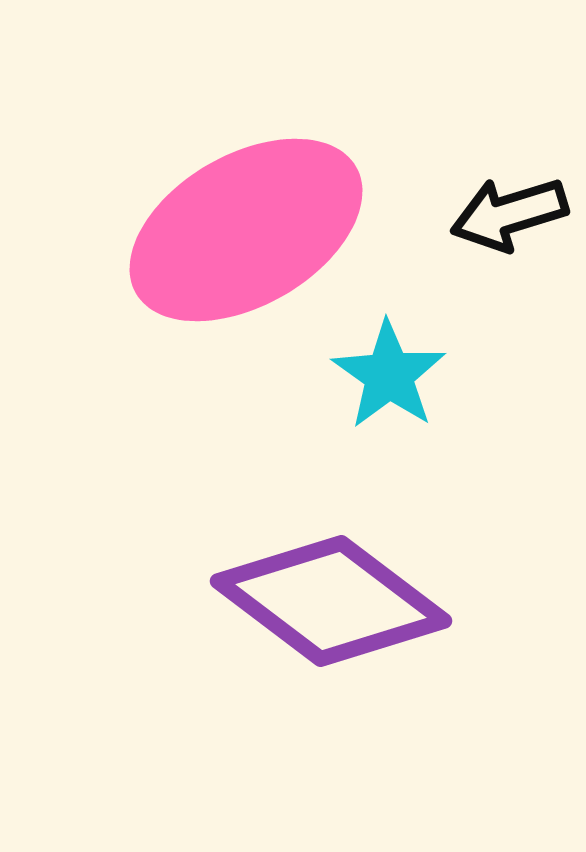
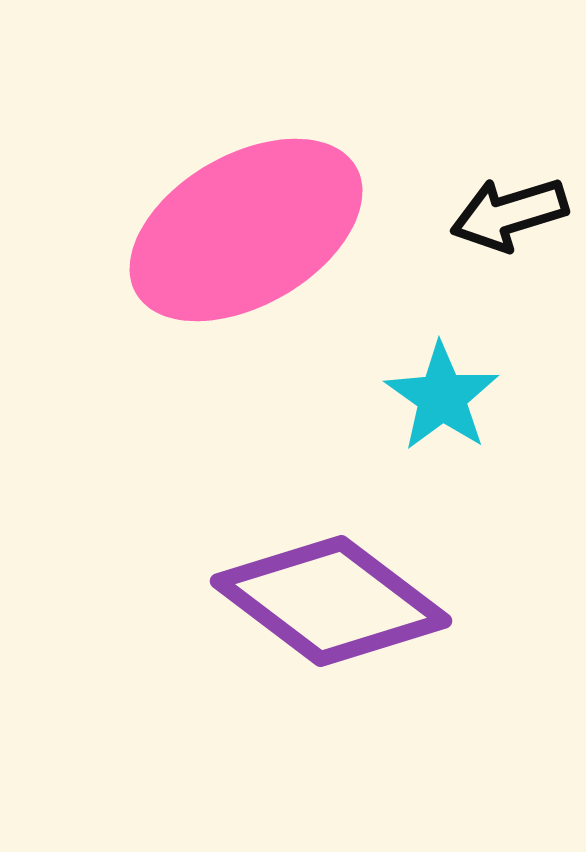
cyan star: moved 53 px right, 22 px down
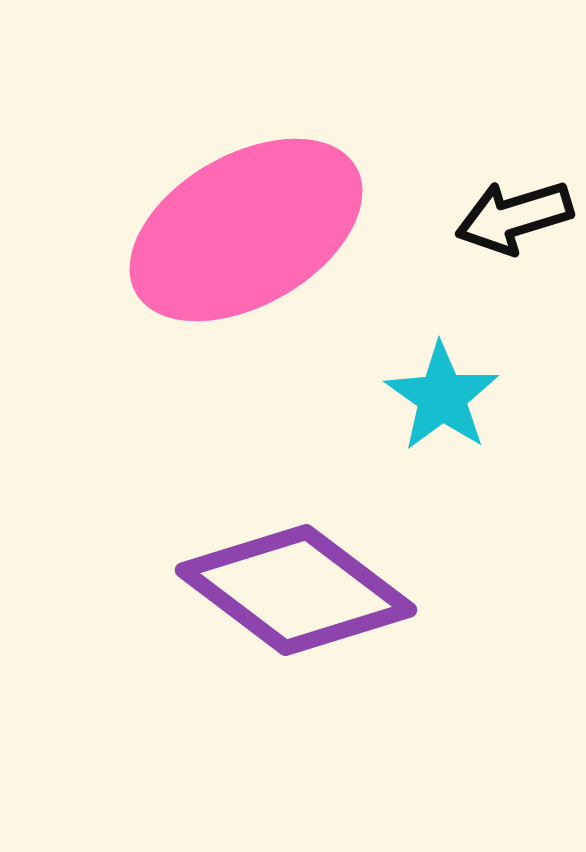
black arrow: moved 5 px right, 3 px down
purple diamond: moved 35 px left, 11 px up
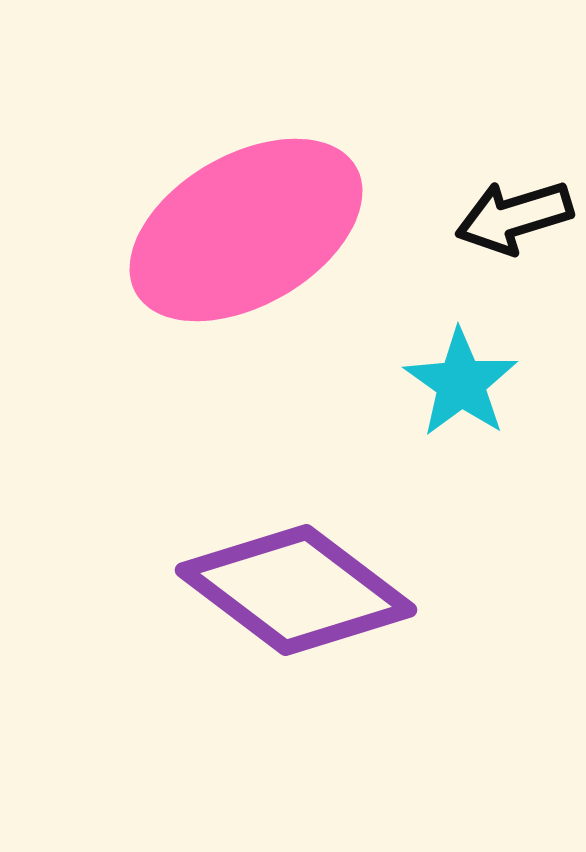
cyan star: moved 19 px right, 14 px up
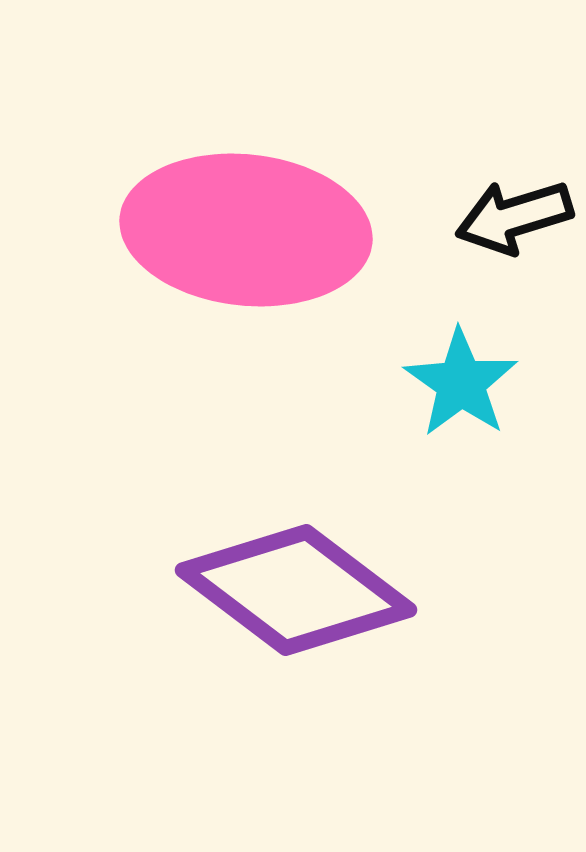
pink ellipse: rotated 36 degrees clockwise
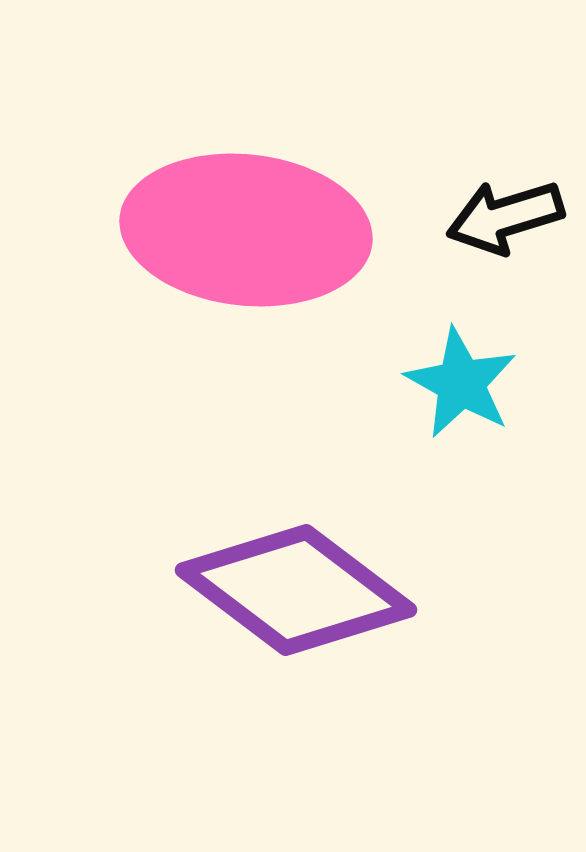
black arrow: moved 9 px left
cyan star: rotated 6 degrees counterclockwise
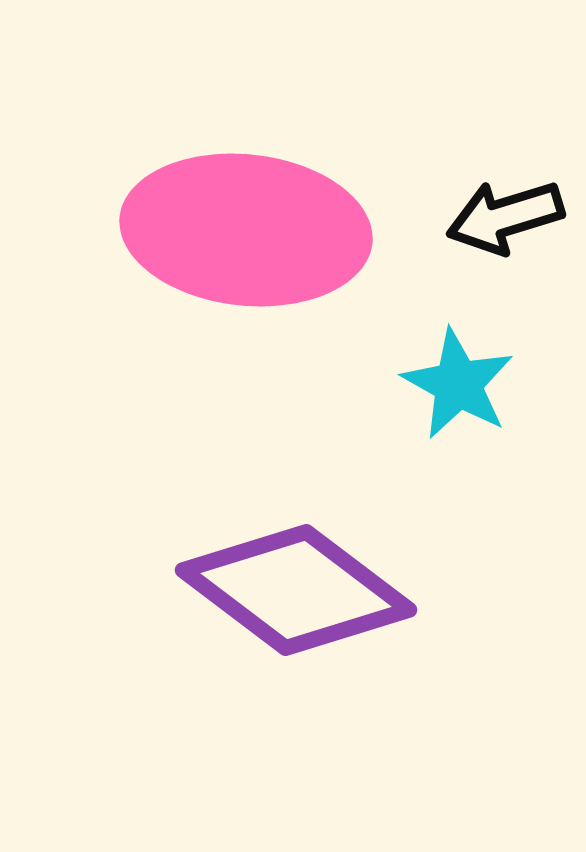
cyan star: moved 3 px left, 1 px down
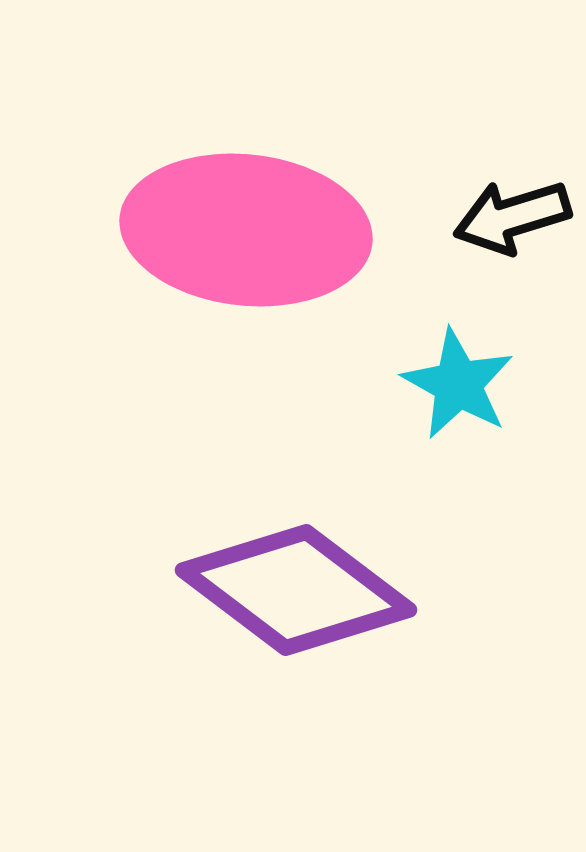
black arrow: moved 7 px right
